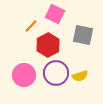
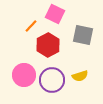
purple circle: moved 4 px left, 7 px down
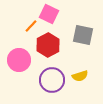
pink square: moved 6 px left
pink circle: moved 5 px left, 15 px up
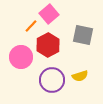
pink square: rotated 24 degrees clockwise
pink circle: moved 2 px right, 3 px up
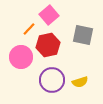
pink square: moved 1 px down
orange line: moved 2 px left, 3 px down
red hexagon: rotated 15 degrees clockwise
yellow semicircle: moved 6 px down
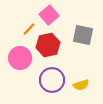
pink circle: moved 1 px left, 1 px down
yellow semicircle: moved 1 px right, 3 px down
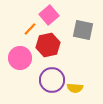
orange line: moved 1 px right
gray square: moved 5 px up
yellow semicircle: moved 6 px left, 3 px down; rotated 21 degrees clockwise
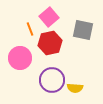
pink square: moved 2 px down
orange line: rotated 64 degrees counterclockwise
red hexagon: moved 2 px right, 2 px up
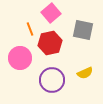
pink square: moved 2 px right, 4 px up
yellow semicircle: moved 10 px right, 15 px up; rotated 28 degrees counterclockwise
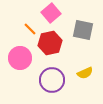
orange line: rotated 24 degrees counterclockwise
